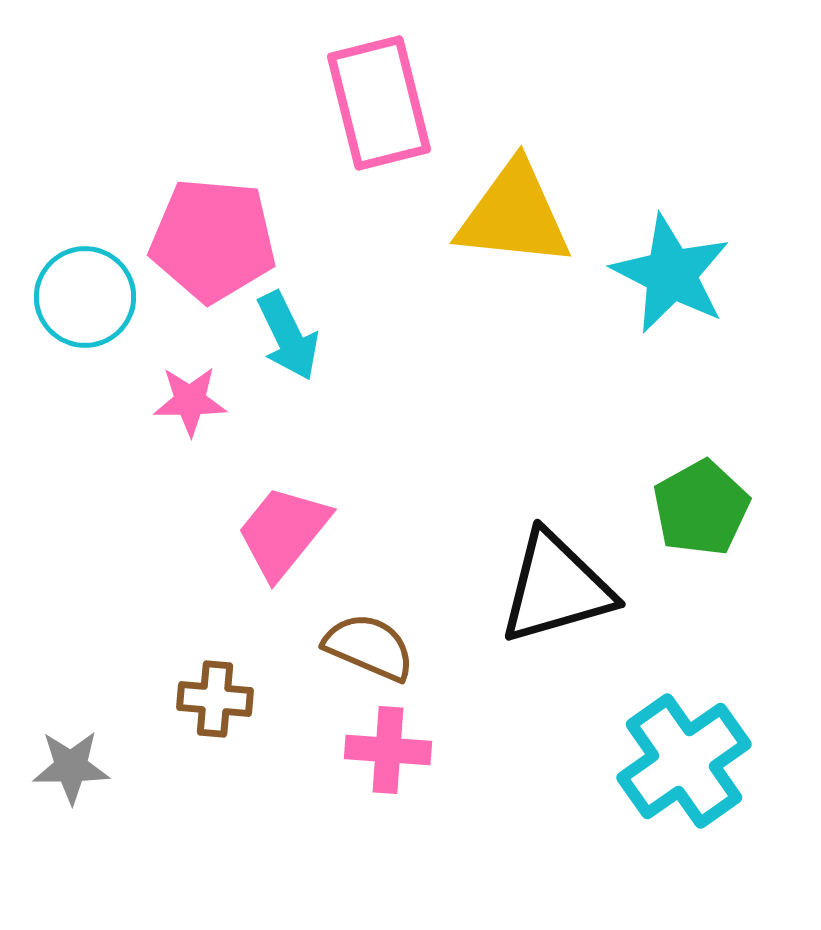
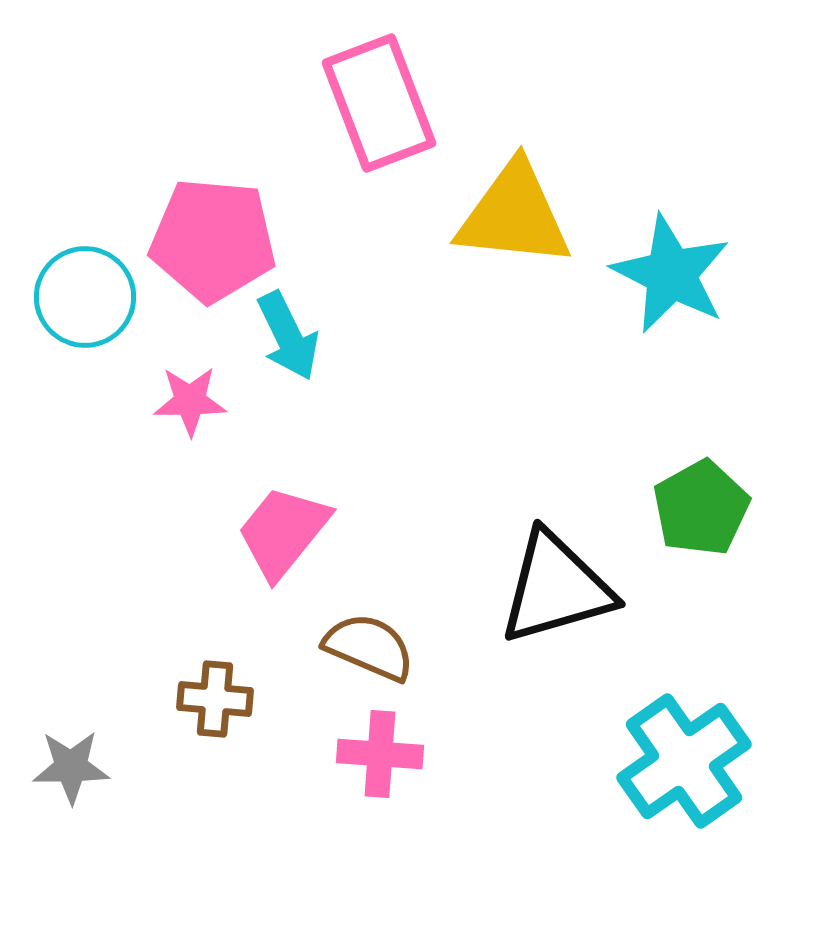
pink rectangle: rotated 7 degrees counterclockwise
pink cross: moved 8 px left, 4 px down
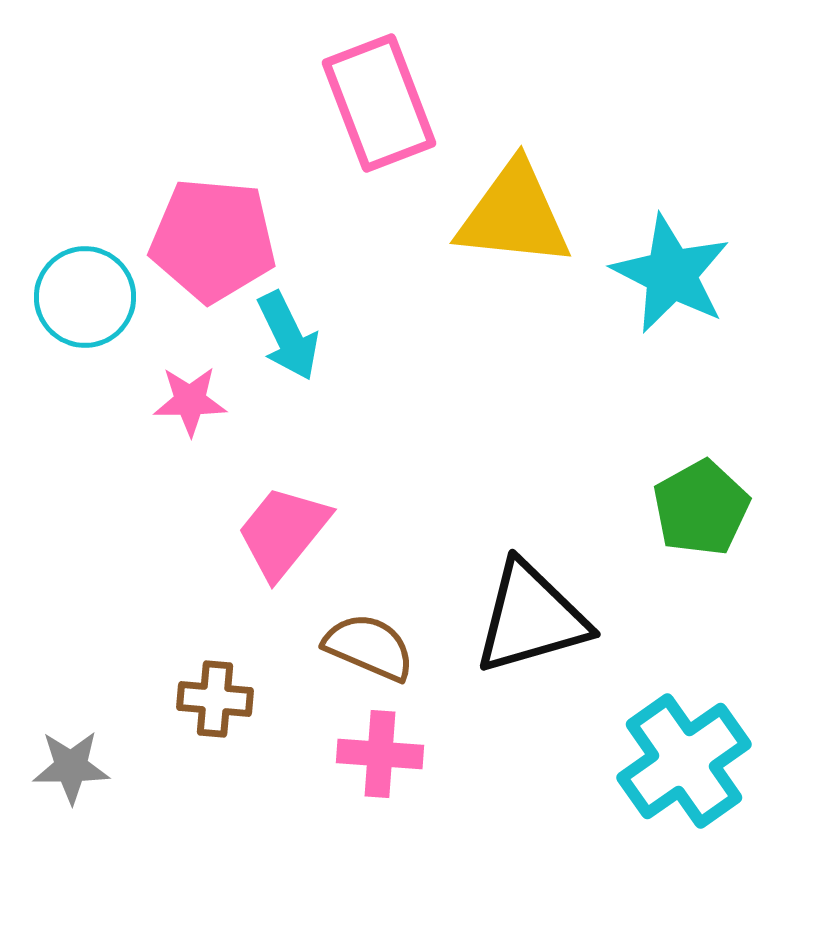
black triangle: moved 25 px left, 30 px down
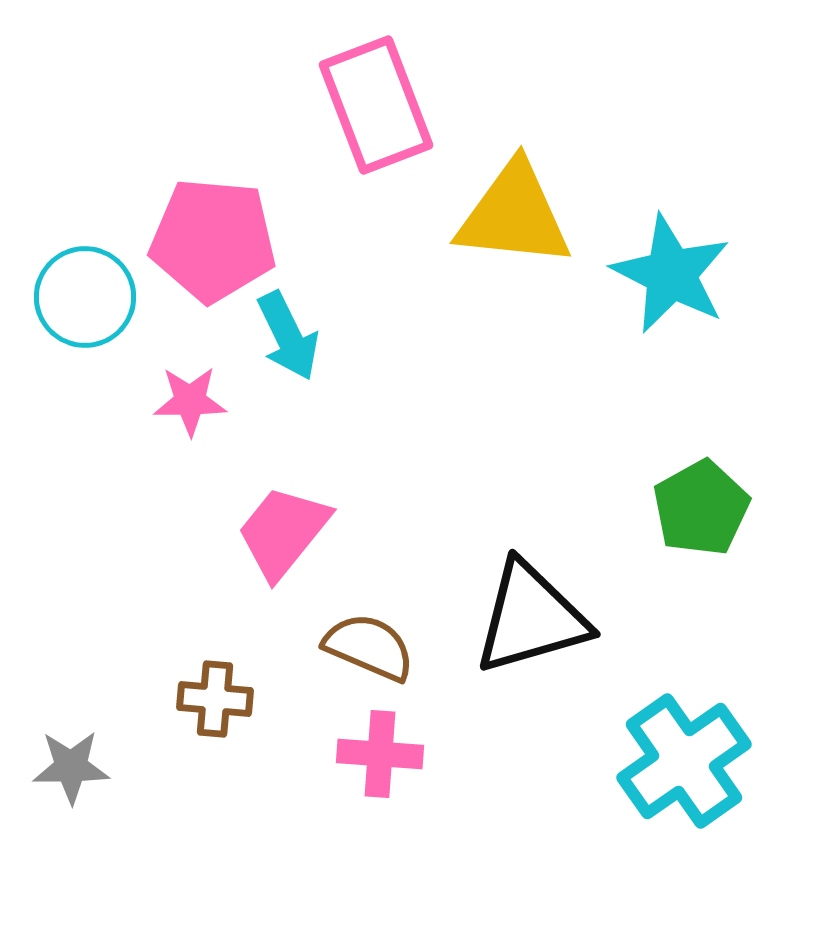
pink rectangle: moved 3 px left, 2 px down
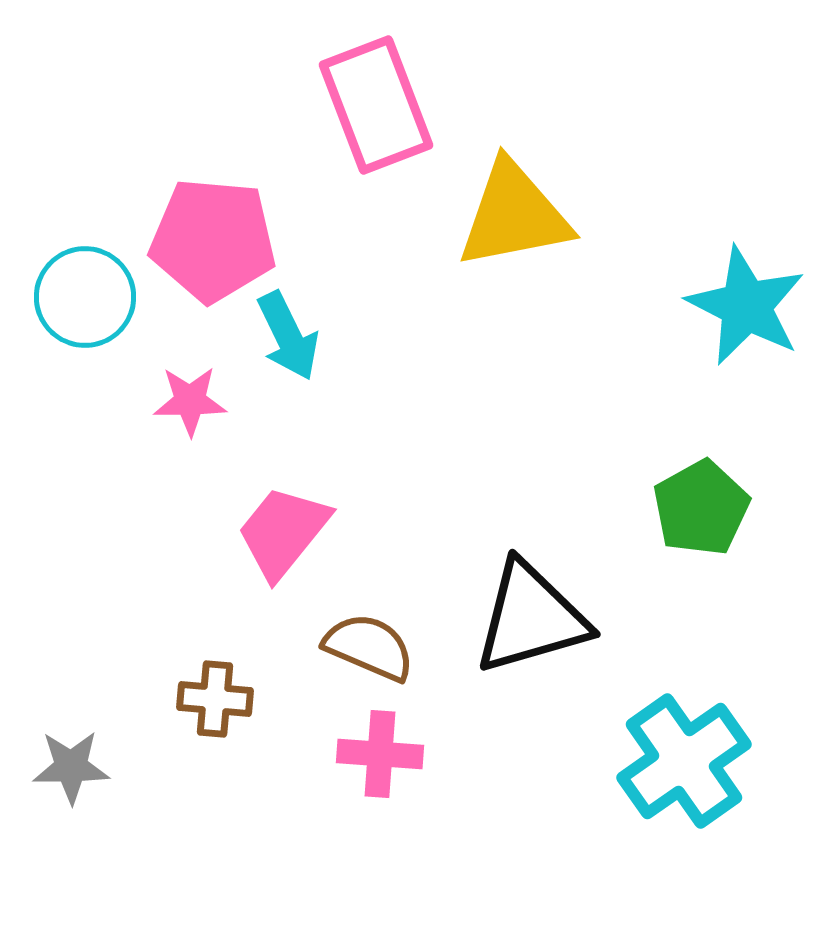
yellow triangle: rotated 17 degrees counterclockwise
cyan star: moved 75 px right, 32 px down
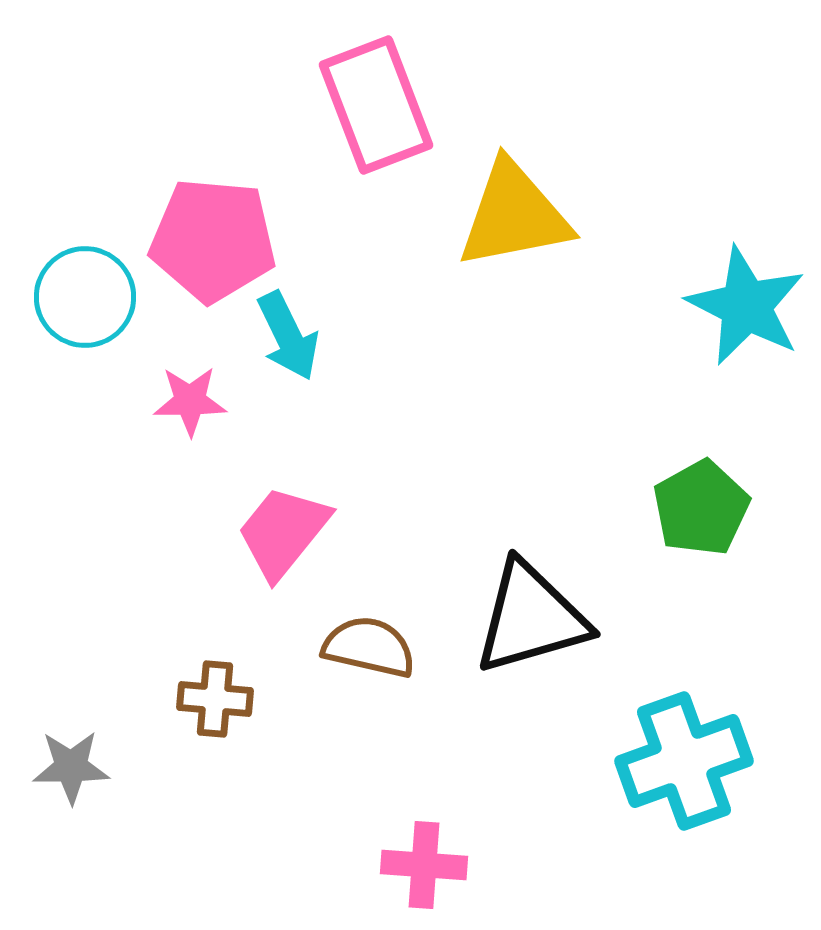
brown semicircle: rotated 10 degrees counterclockwise
pink cross: moved 44 px right, 111 px down
cyan cross: rotated 15 degrees clockwise
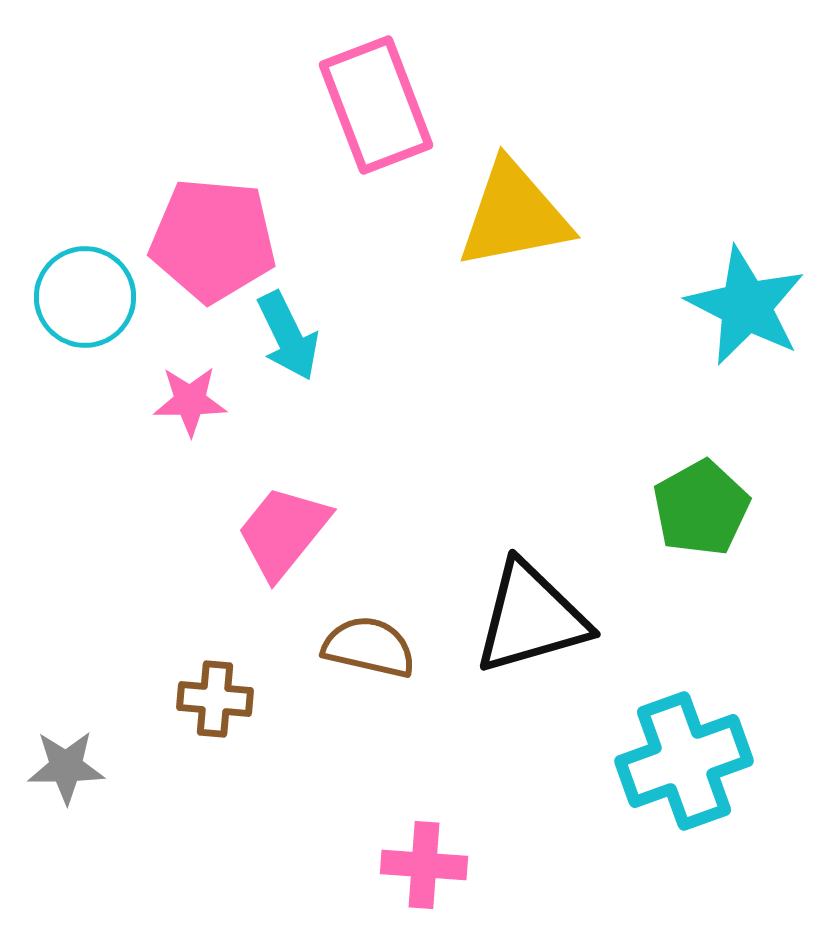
gray star: moved 5 px left
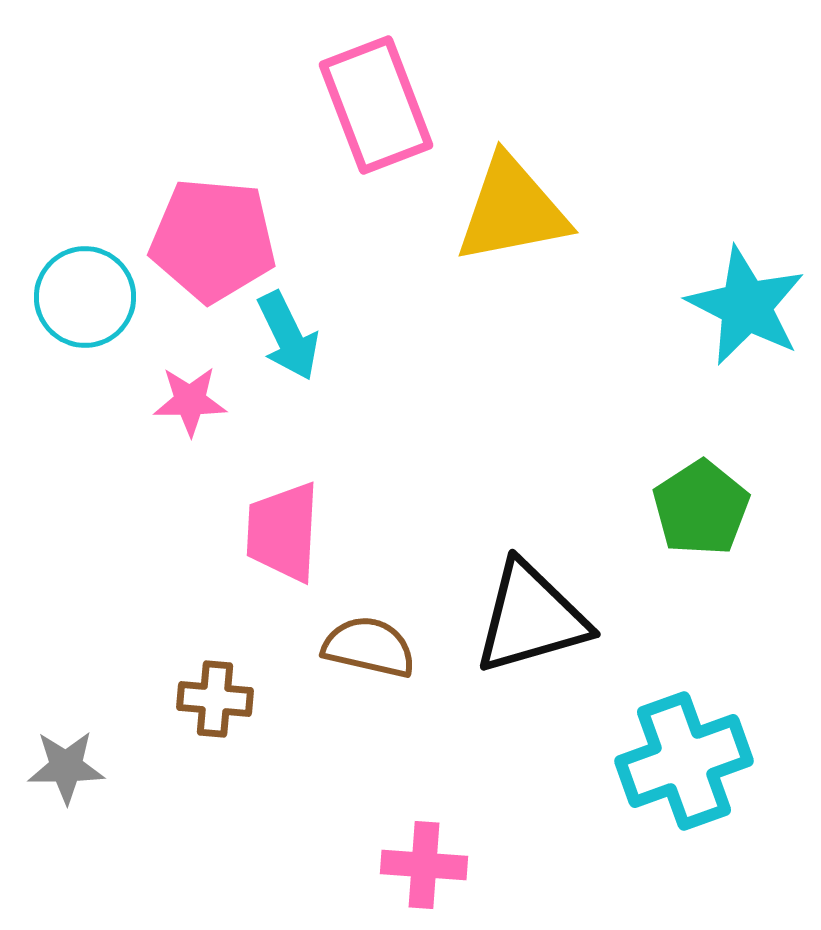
yellow triangle: moved 2 px left, 5 px up
green pentagon: rotated 4 degrees counterclockwise
pink trapezoid: rotated 36 degrees counterclockwise
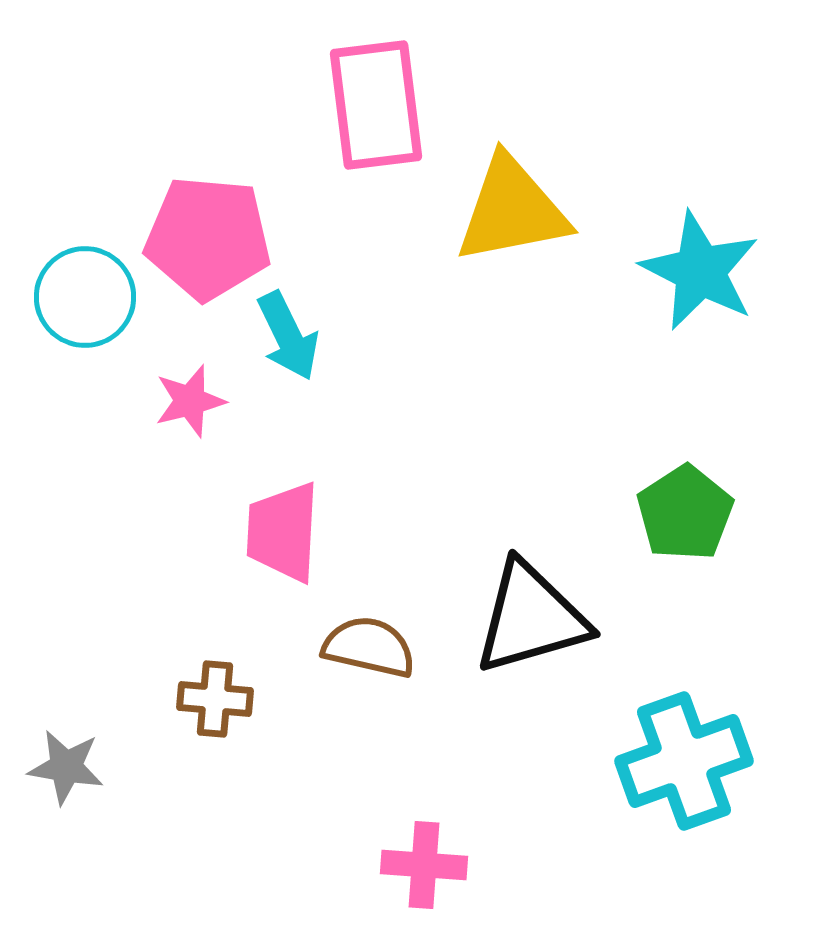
pink rectangle: rotated 14 degrees clockwise
pink pentagon: moved 5 px left, 2 px up
cyan star: moved 46 px left, 35 px up
pink star: rotated 14 degrees counterclockwise
green pentagon: moved 16 px left, 5 px down
gray star: rotated 10 degrees clockwise
